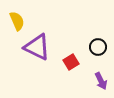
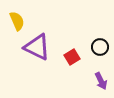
black circle: moved 2 px right
red square: moved 1 px right, 5 px up
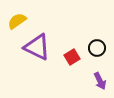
yellow semicircle: rotated 102 degrees counterclockwise
black circle: moved 3 px left, 1 px down
purple arrow: moved 1 px left
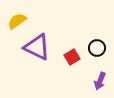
purple arrow: rotated 48 degrees clockwise
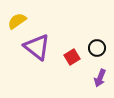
purple triangle: rotated 12 degrees clockwise
purple arrow: moved 3 px up
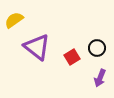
yellow semicircle: moved 3 px left, 1 px up
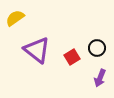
yellow semicircle: moved 1 px right, 2 px up
purple triangle: moved 3 px down
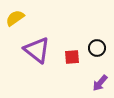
red square: rotated 28 degrees clockwise
purple arrow: moved 5 px down; rotated 18 degrees clockwise
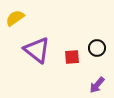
purple arrow: moved 3 px left, 2 px down
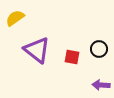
black circle: moved 2 px right, 1 px down
red square: rotated 14 degrees clockwise
purple arrow: moved 4 px right; rotated 54 degrees clockwise
